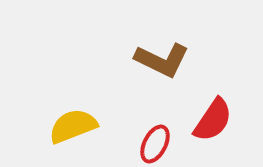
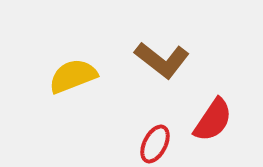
brown L-shape: rotated 12 degrees clockwise
yellow semicircle: moved 50 px up
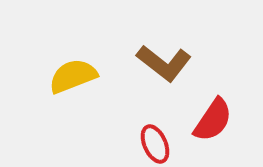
brown L-shape: moved 2 px right, 3 px down
red ellipse: rotated 51 degrees counterclockwise
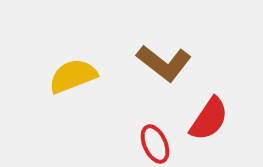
red semicircle: moved 4 px left, 1 px up
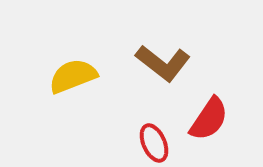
brown L-shape: moved 1 px left
red ellipse: moved 1 px left, 1 px up
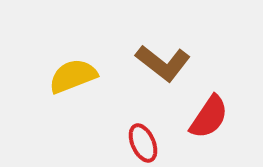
red semicircle: moved 2 px up
red ellipse: moved 11 px left
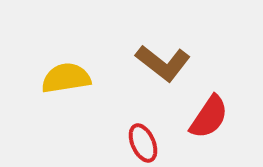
yellow semicircle: moved 7 px left, 2 px down; rotated 12 degrees clockwise
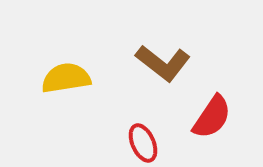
red semicircle: moved 3 px right
